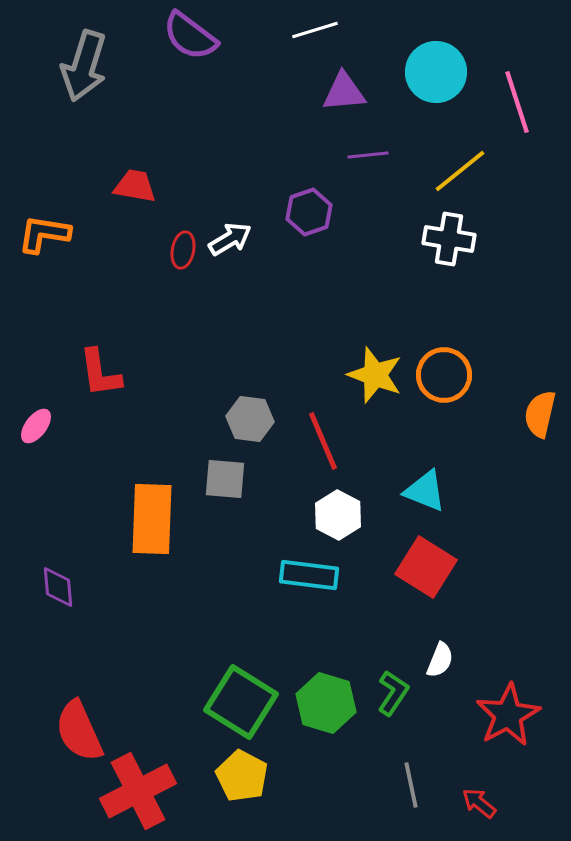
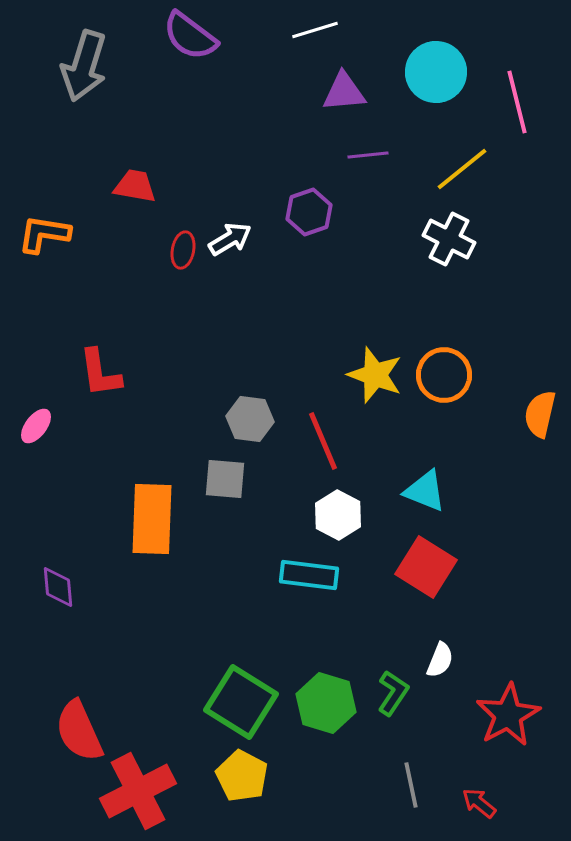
pink line: rotated 4 degrees clockwise
yellow line: moved 2 px right, 2 px up
white cross: rotated 18 degrees clockwise
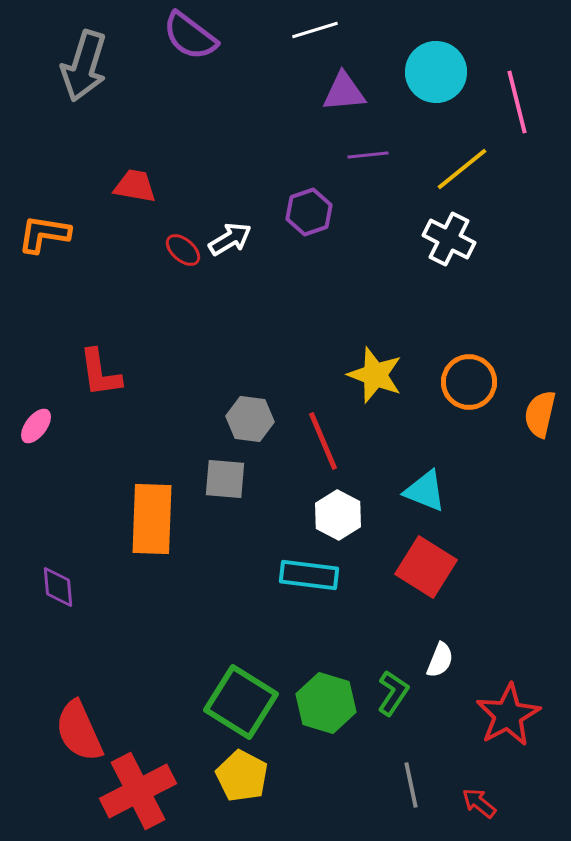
red ellipse: rotated 60 degrees counterclockwise
orange circle: moved 25 px right, 7 px down
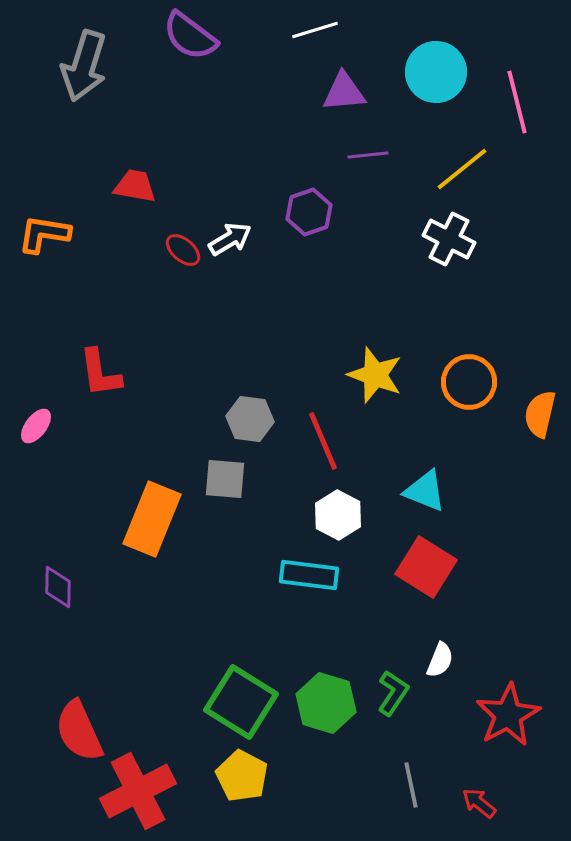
orange rectangle: rotated 20 degrees clockwise
purple diamond: rotated 6 degrees clockwise
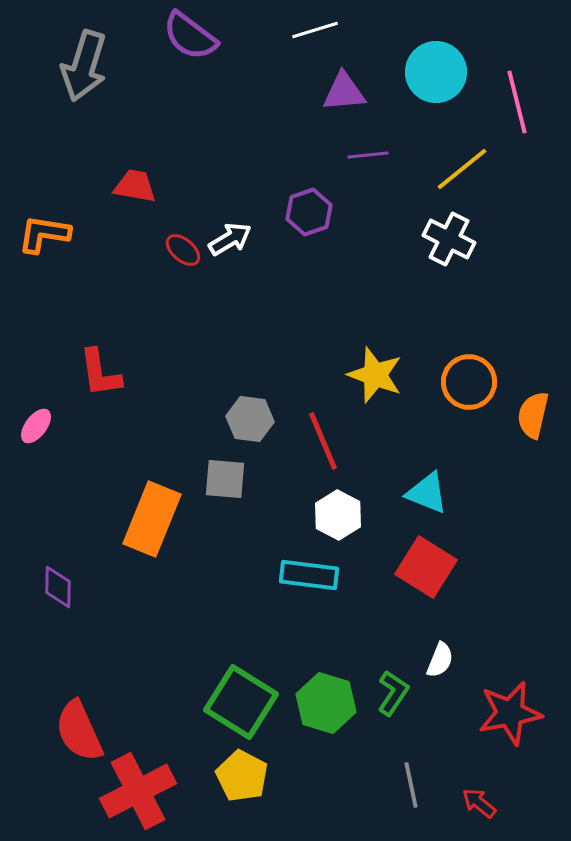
orange semicircle: moved 7 px left, 1 px down
cyan triangle: moved 2 px right, 2 px down
red star: moved 2 px right, 2 px up; rotated 18 degrees clockwise
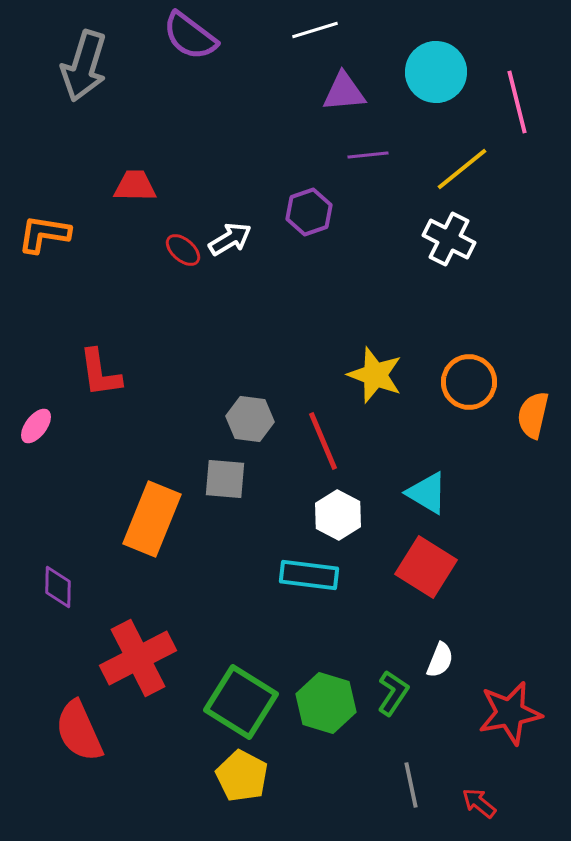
red trapezoid: rotated 9 degrees counterclockwise
cyan triangle: rotated 9 degrees clockwise
red cross: moved 133 px up
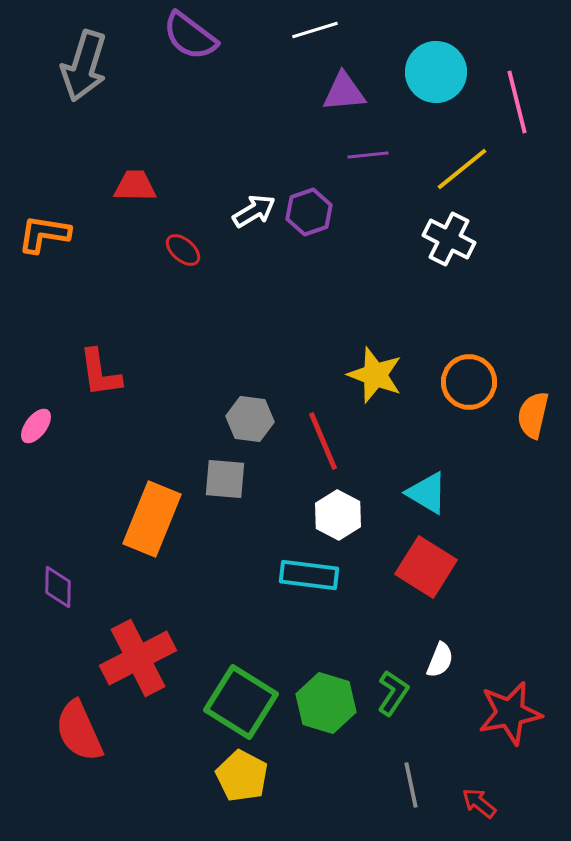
white arrow: moved 24 px right, 28 px up
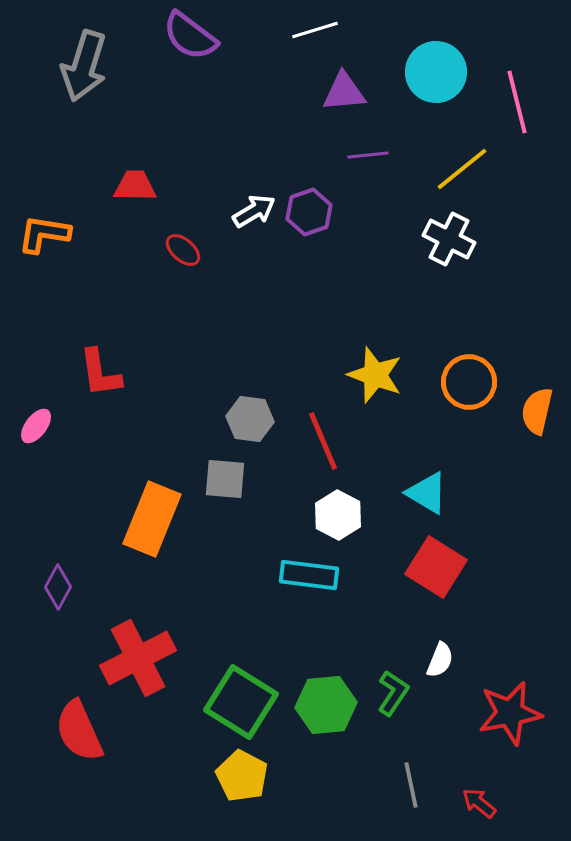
orange semicircle: moved 4 px right, 4 px up
red square: moved 10 px right
purple diamond: rotated 27 degrees clockwise
green hexagon: moved 2 px down; rotated 22 degrees counterclockwise
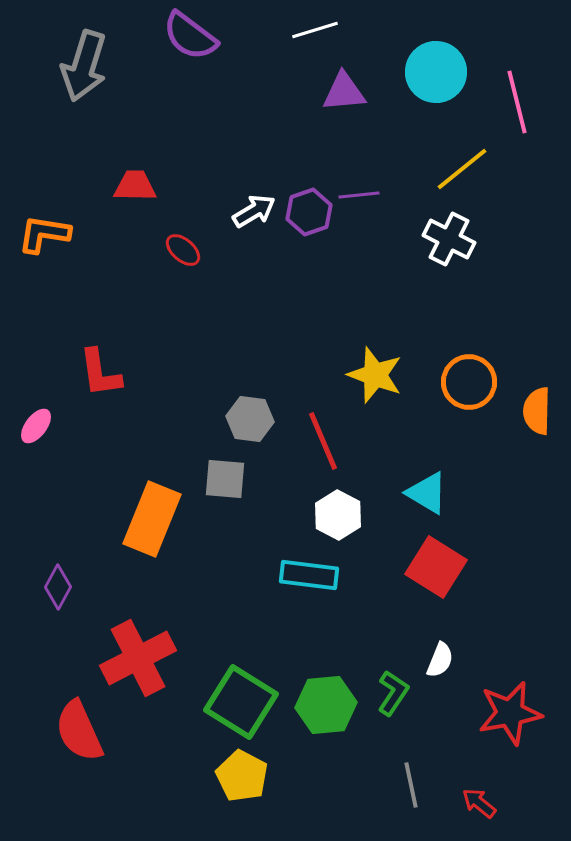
purple line: moved 9 px left, 40 px down
orange semicircle: rotated 12 degrees counterclockwise
